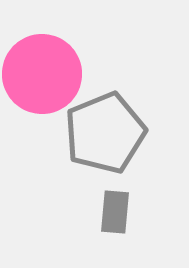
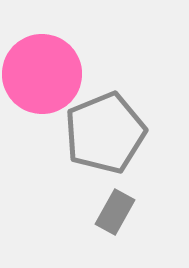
gray rectangle: rotated 24 degrees clockwise
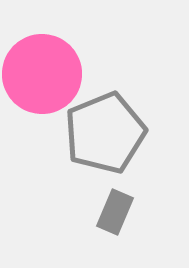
gray rectangle: rotated 6 degrees counterclockwise
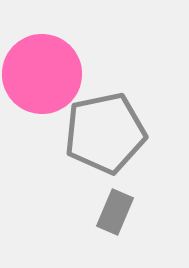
gray pentagon: rotated 10 degrees clockwise
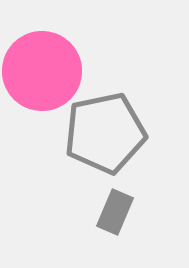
pink circle: moved 3 px up
